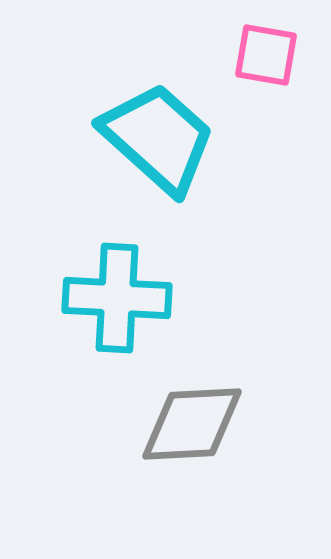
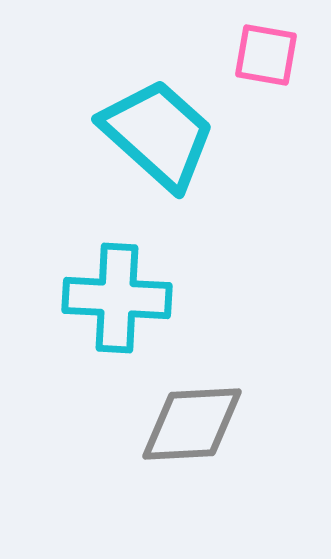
cyan trapezoid: moved 4 px up
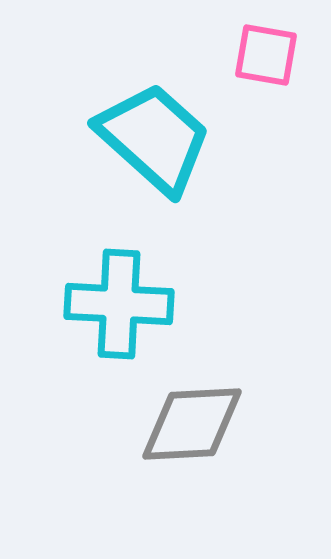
cyan trapezoid: moved 4 px left, 4 px down
cyan cross: moved 2 px right, 6 px down
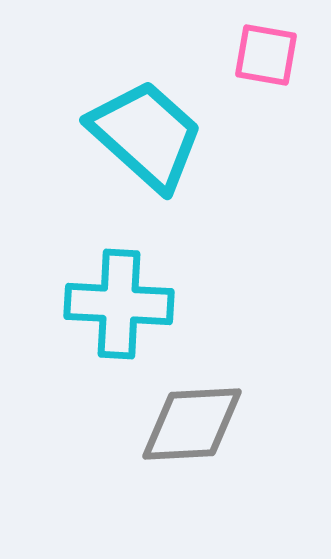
cyan trapezoid: moved 8 px left, 3 px up
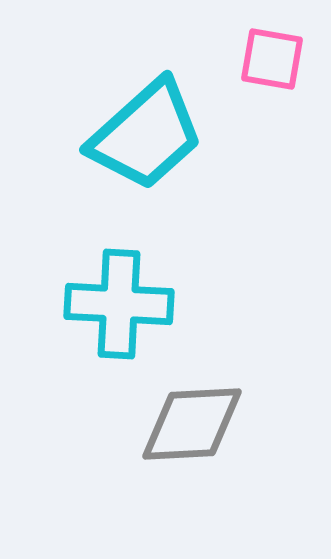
pink square: moved 6 px right, 4 px down
cyan trapezoid: rotated 96 degrees clockwise
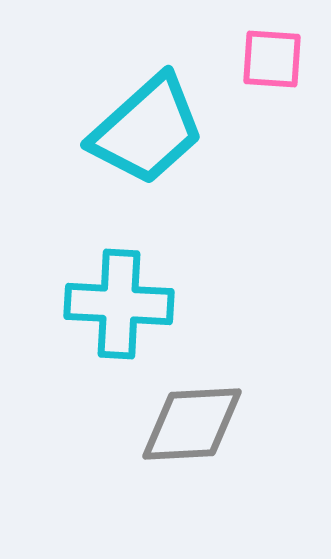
pink square: rotated 6 degrees counterclockwise
cyan trapezoid: moved 1 px right, 5 px up
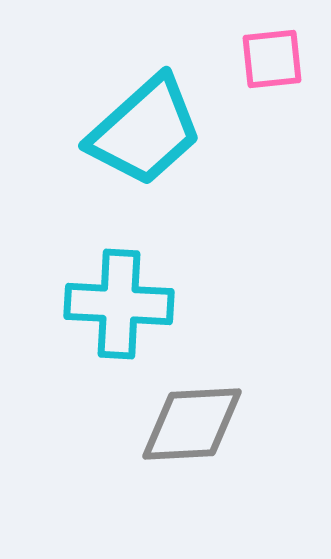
pink square: rotated 10 degrees counterclockwise
cyan trapezoid: moved 2 px left, 1 px down
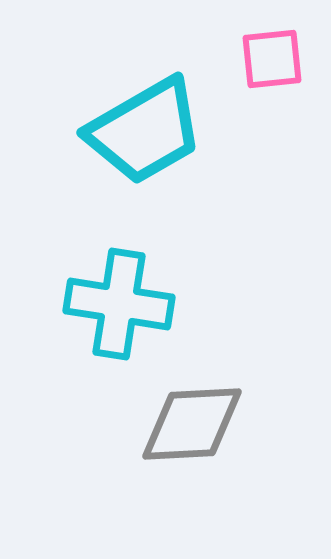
cyan trapezoid: rotated 12 degrees clockwise
cyan cross: rotated 6 degrees clockwise
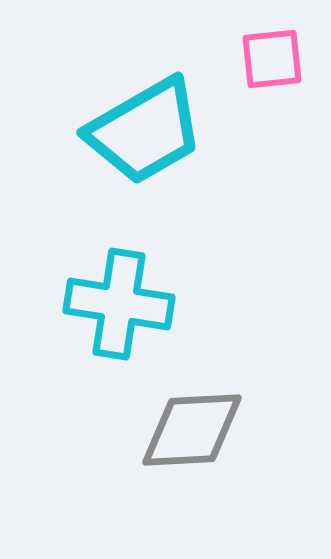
gray diamond: moved 6 px down
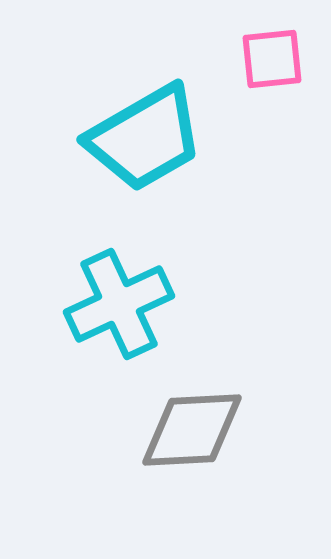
cyan trapezoid: moved 7 px down
cyan cross: rotated 34 degrees counterclockwise
